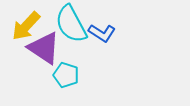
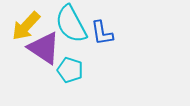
blue L-shape: rotated 48 degrees clockwise
cyan pentagon: moved 4 px right, 5 px up
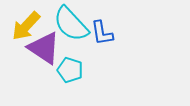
cyan semicircle: rotated 15 degrees counterclockwise
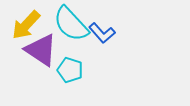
yellow arrow: moved 1 px up
blue L-shape: rotated 32 degrees counterclockwise
purple triangle: moved 3 px left, 2 px down
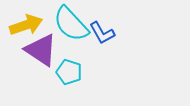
yellow arrow: rotated 152 degrees counterclockwise
blue L-shape: rotated 12 degrees clockwise
cyan pentagon: moved 1 px left, 2 px down
